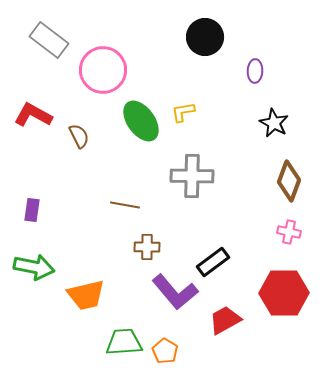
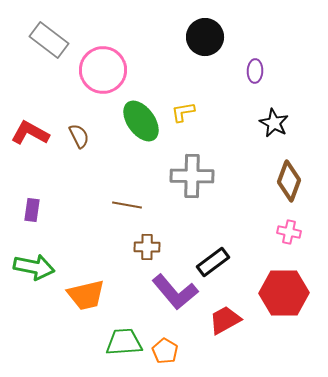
red L-shape: moved 3 px left, 18 px down
brown line: moved 2 px right
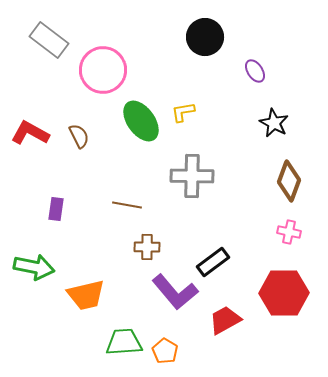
purple ellipse: rotated 35 degrees counterclockwise
purple rectangle: moved 24 px right, 1 px up
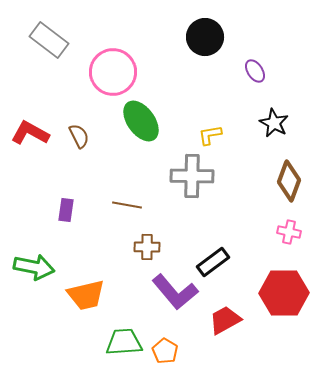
pink circle: moved 10 px right, 2 px down
yellow L-shape: moved 27 px right, 23 px down
purple rectangle: moved 10 px right, 1 px down
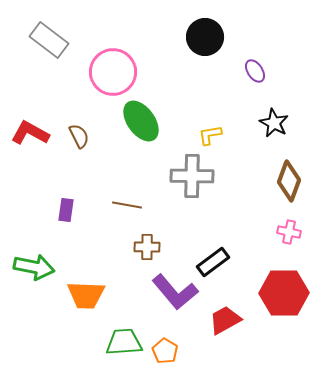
orange trapezoid: rotated 15 degrees clockwise
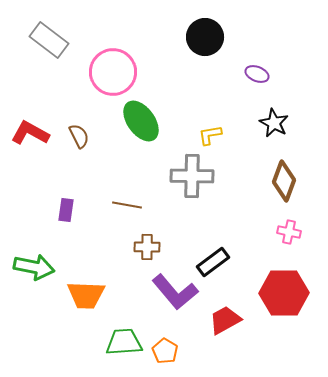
purple ellipse: moved 2 px right, 3 px down; rotated 35 degrees counterclockwise
brown diamond: moved 5 px left
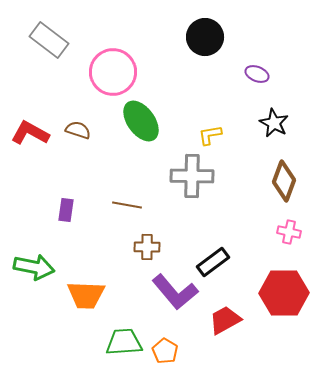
brown semicircle: moved 1 px left, 6 px up; rotated 45 degrees counterclockwise
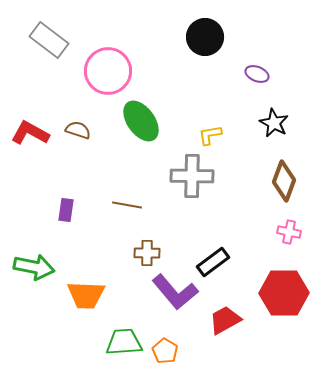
pink circle: moved 5 px left, 1 px up
brown cross: moved 6 px down
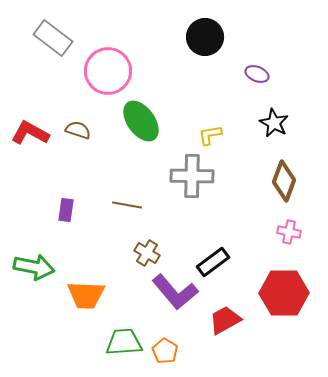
gray rectangle: moved 4 px right, 2 px up
brown cross: rotated 30 degrees clockwise
